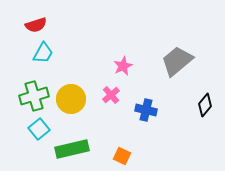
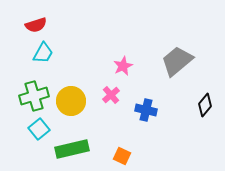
yellow circle: moved 2 px down
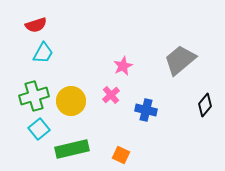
gray trapezoid: moved 3 px right, 1 px up
orange square: moved 1 px left, 1 px up
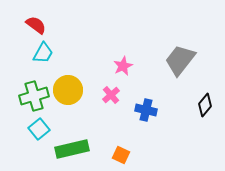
red semicircle: rotated 125 degrees counterclockwise
gray trapezoid: rotated 12 degrees counterclockwise
yellow circle: moved 3 px left, 11 px up
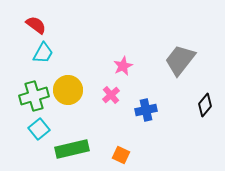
blue cross: rotated 25 degrees counterclockwise
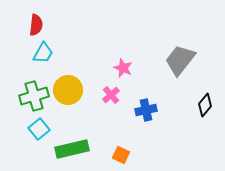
red semicircle: rotated 60 degrees clockwise
pink star: moved 2 px down; rotated 24 degrees counterclockwise
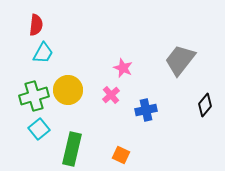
green rectangle: rotated 64 degrees counterclockwise
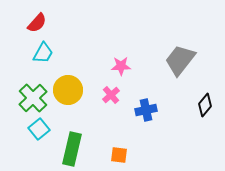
red semicircle: moved 1 px right, 2 px up; rotated 35 degrees clockwise
pink star: moved 2 px left, 2 px up; rotated 24 degrees counterclockwise
green cross: moved 1 px left, 2 px down; rotated 28 degrees counterclockwise
orange square: moved 2 px left; rotated 18 degrees counterclockwise
